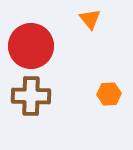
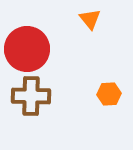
red circle: moved 4 px left, 3 px down
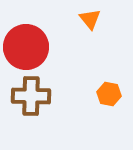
red circle: moved 1 px left, 2 px up
orange hexagon: rotated 15 degrees clockwise
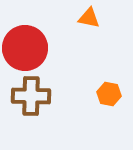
orange triangle: moved 1 px left, 1 px up; rotated 40 degrees counterclockwise
red circle: moved 1 px left, 1 px down
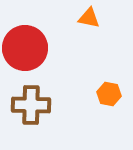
brown cross: moved 9 px down
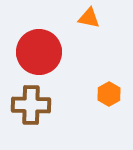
red circle: moved 14 px right, 4 px down
orange hexagon: rotated 20 degrees clockwise
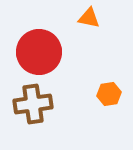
orange hexagon: rotated 20 degrees clockwise
brown cross: moved 2 px right, 1 px up; rotated 9 degrees counterclockwise
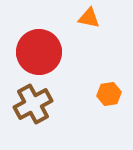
brown cross: rotated 21 degrees counterclockwise
